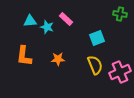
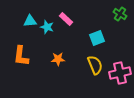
green cross: rotated 24 degrees clockwise
orange L-shape: moved 3 px left
pink cross: moved 1 px down; rotated 10 degrees clockwise
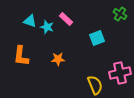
cyan triangle: rotated 24 degrees clockwise
yellow semicircle: moved 20 px down
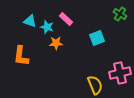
orange star: moved 2 px left, 16 px up
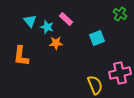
cyan triangle: rotated 32 degrees clockwise
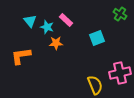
pink rectangle: moved 1 px down
orange L-shape: rotated 75 degrees clockwise
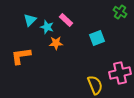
green cross: moved 2 px up
cyan triangle: moved 1 px up; rotated 24 degrees clockwise
